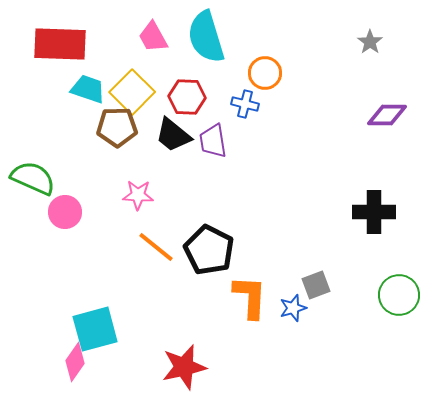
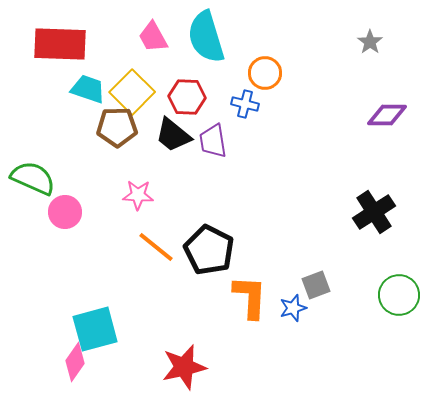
black cross: rotated 33 degrees counterclockwise
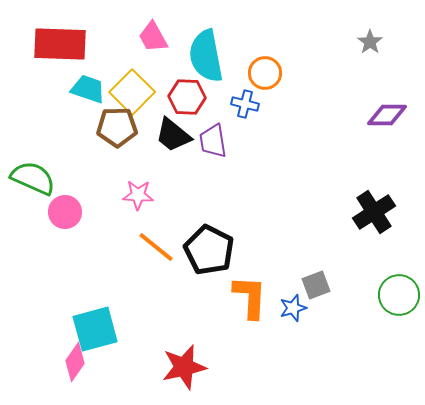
cyan semicircle: moved 19 px down; rotated 6 degrees clockwise
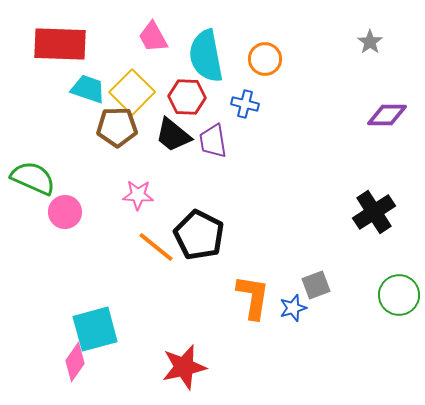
orange circle: moved 14 px up
black pentagon: moved 10 px left, 15 px up
orange L-shape: moved 3 px right; rotated 6 degrees clockwise
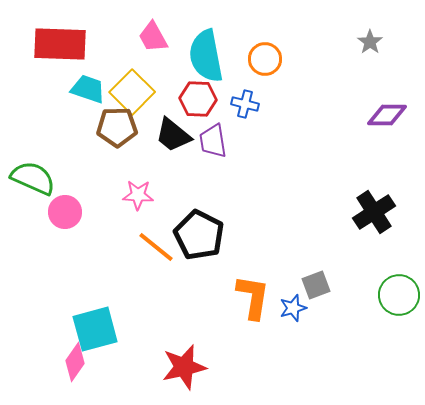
red hexagon: moved 11 px right, 2 px down
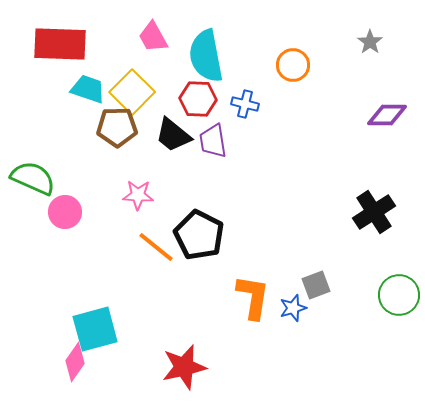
orange circle: moved 28 px right, 6 px down
